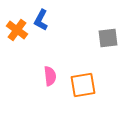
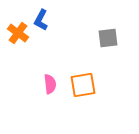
orange cross: moved 1 px right, 3 px down
pink semicircle: moved 8 px down
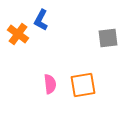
orange cross: moved 1 px down
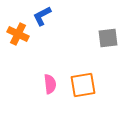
blue L-shape: moved 1 px right, 4 px up; rotated 35 degrees clockwise
orange cross: rotated 10 degrees counterclockwise
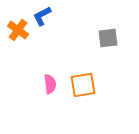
orange cross: moved 4 px up; rotated 10 degrees clockwise
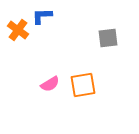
blue L-shape: rotated 25 degrees clockwise
pink semicircle: rotated 66 degrees clockwise
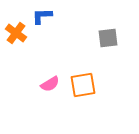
orange cross: moved 2 px left, 3 px down
